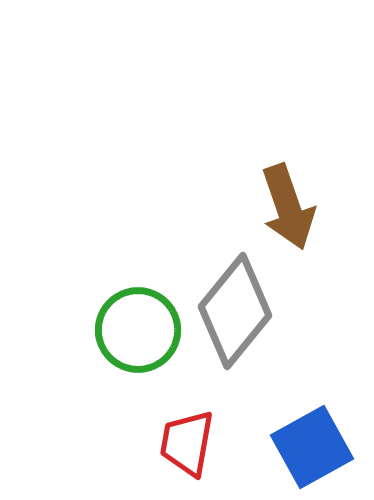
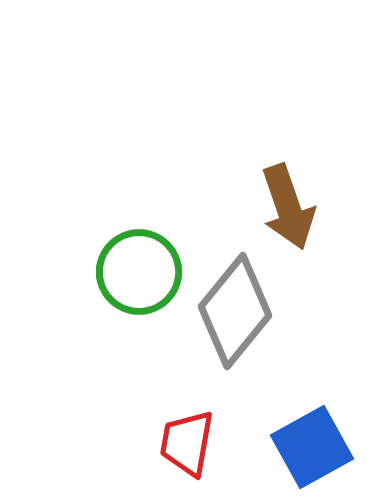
green circle: moved 1 px right, 58 px up
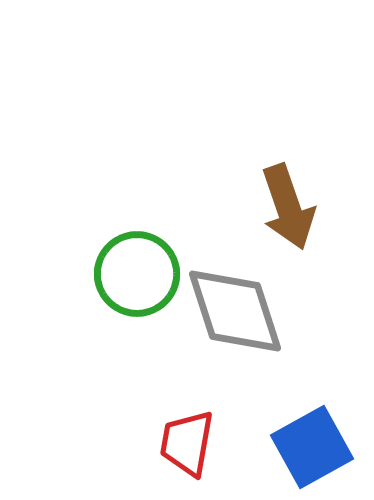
green circle: moved 2 px left, 2 px down
gray diamond: rotated 57 degrees counterclockwise
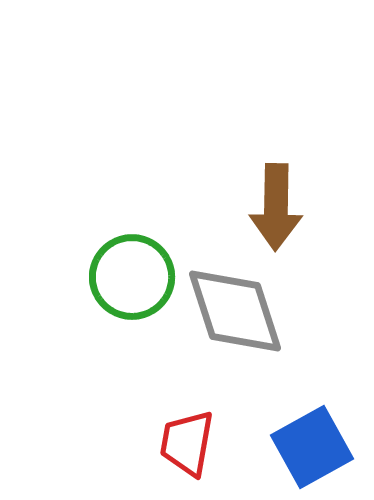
brown arrow: moved 12 px left; rotated 20 degrees clockwise
green circle: moved 5 px left, 3 px down
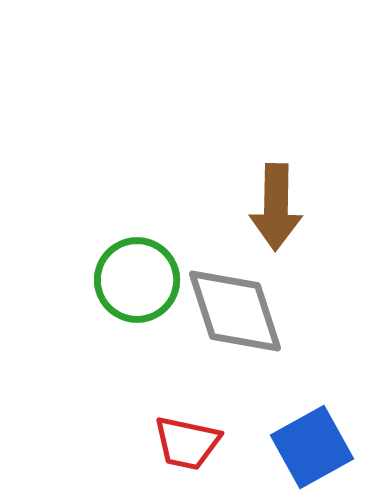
green circle: moved 5 px right, 3 px down
red trapezoid: rotated 88 degrees counterclockwise
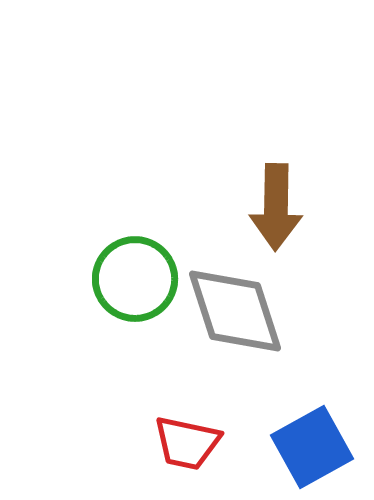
green circle: moved 2 px left, 1 px up
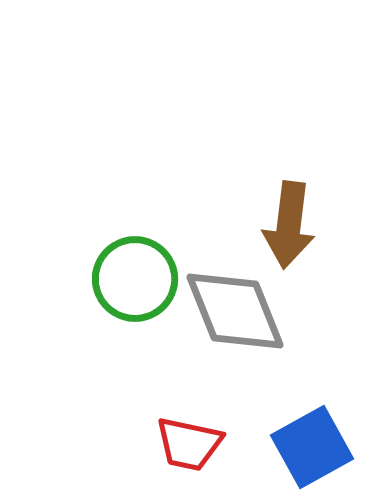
brown arrow: moved 13 px right, 18 px down; rotated 6 degrees clockwise
gray diamond: rotated 4 degrees counterclockwise
red trapezoid: moved 2 px right, 1 px down
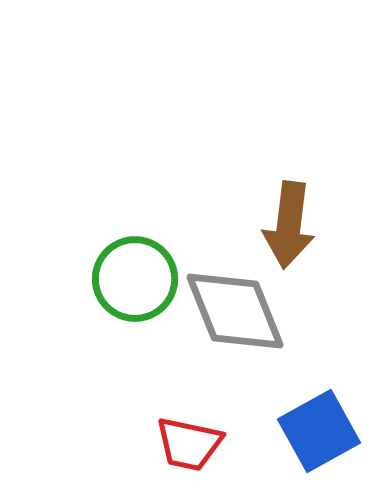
blue square: moved 7 px right, 16 px up
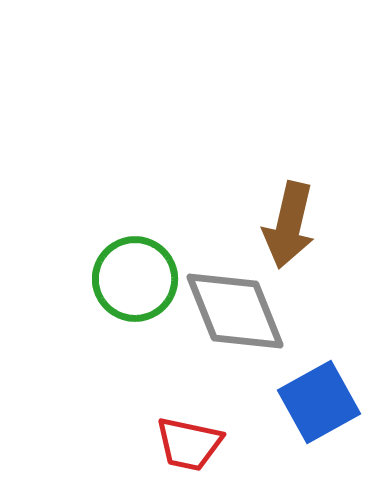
brown arrow: rotated 6 degrees clockwise
blue square: moved 29 px up
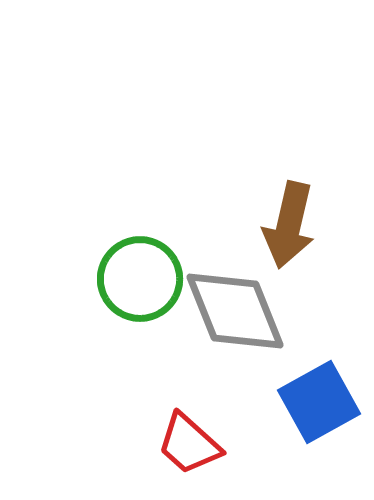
green circle: moved 5 px right
red trapezoid: rotated 30 degrees clockwise
